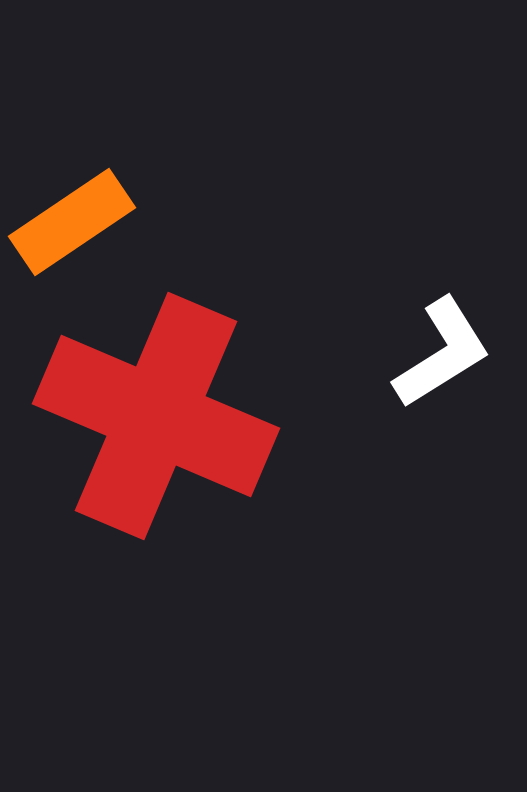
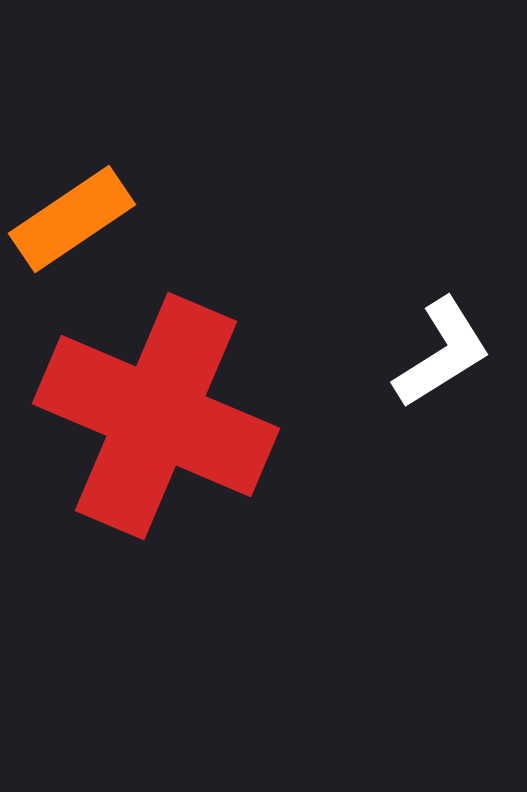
orange rectangle: moved 3 px up
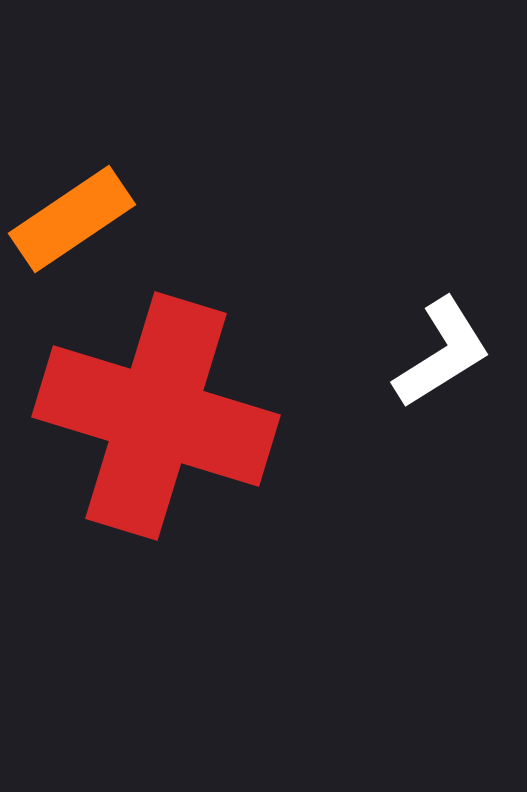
red cross: rotated 6 degrees counterclockwise
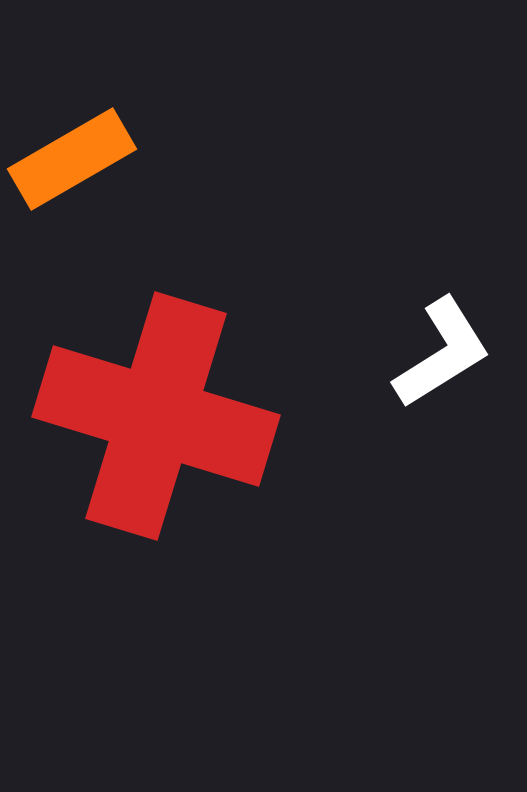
orange rectangle: moved 60 px up; rotated 4 degrees clockwise
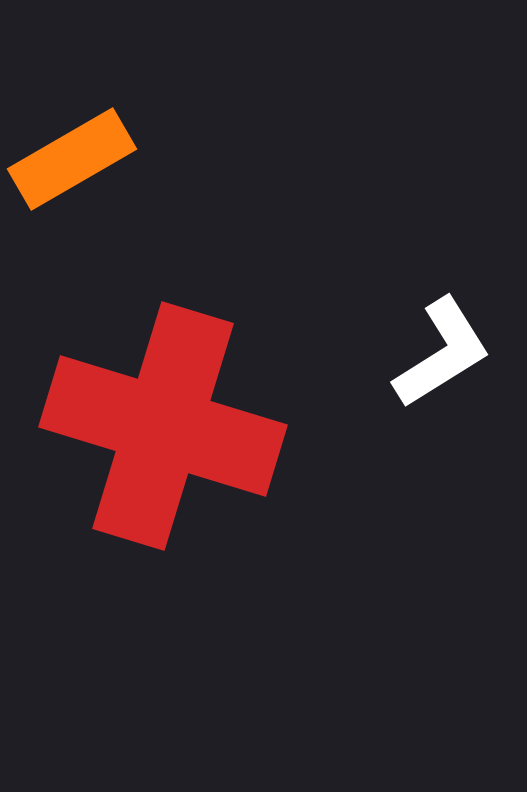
red cross: moved 7 px right, 10 px down
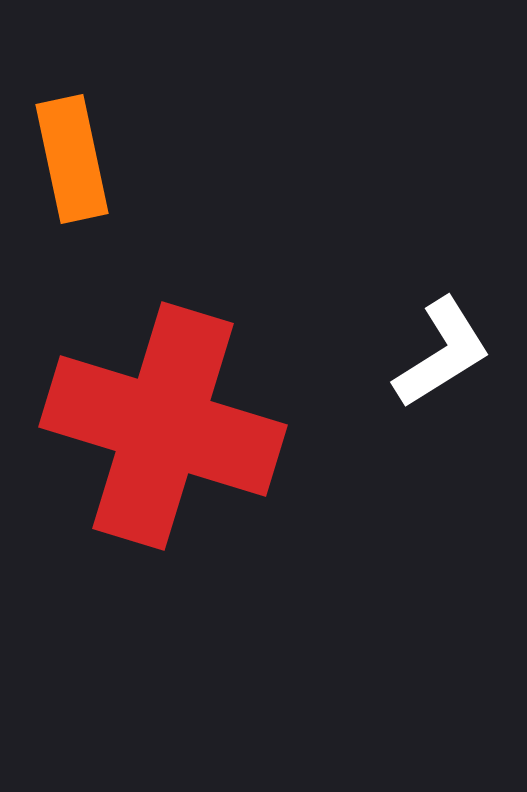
orange rectangle: rotated 72 degrees counterclockwise
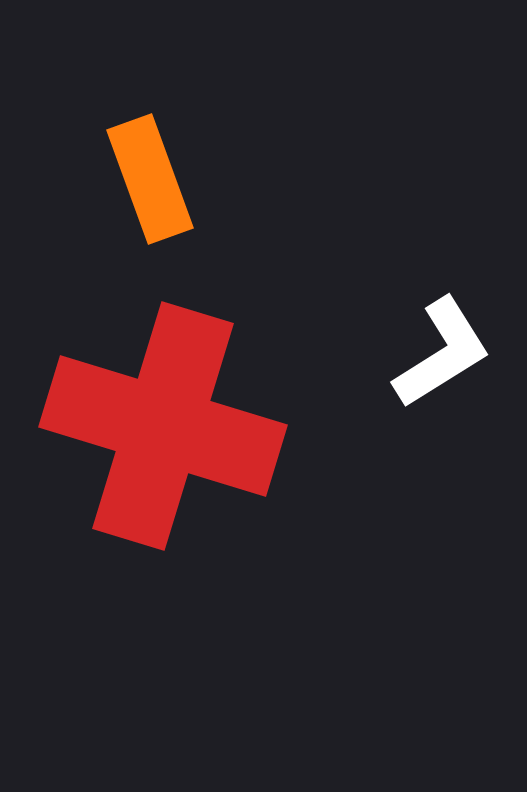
orange rectangle: moved 78 px right, 20 px down; rotated 8 degrees counterclockwise
